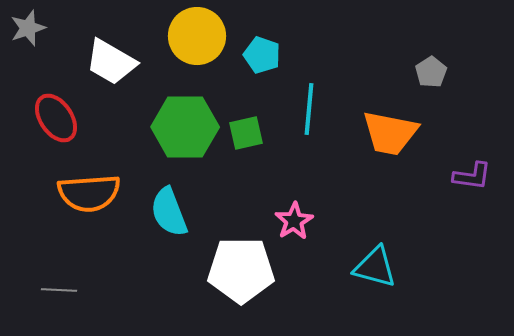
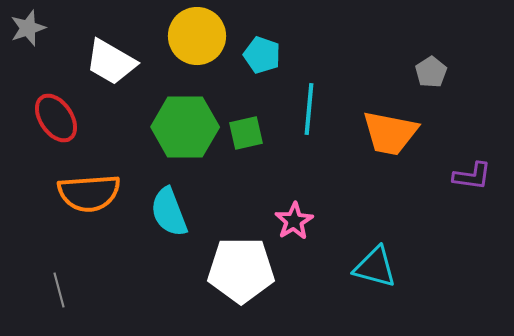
gray line: rotated 72 degrees clockwise
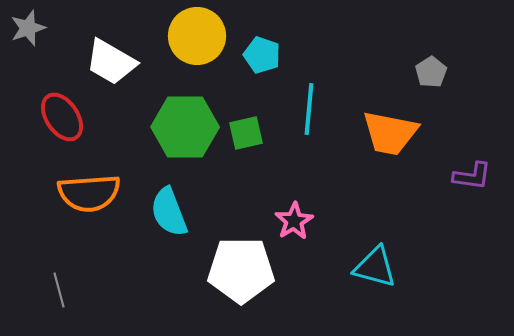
red ellipse: moved 6 px right, 1 px up
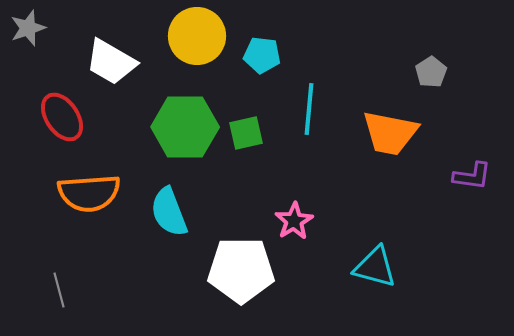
cyan pentagon: rotated 12 degrees counterclockwise
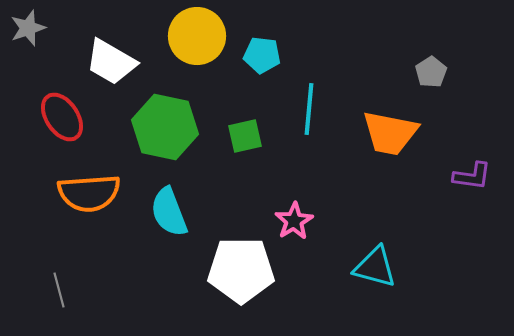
green hexagon: moved 20 px left; rotated 12 degrees clockwise
green square: moved 1 px left, 3 px down
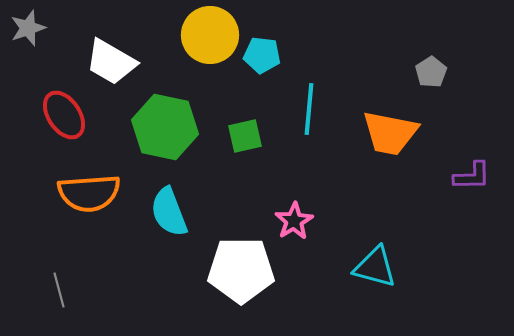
yellow circle: moved 13 px right, 1 px up
red ellipse: moved 2 px right, 2 px up
purple L-shape: rotated 9 degrees counterclockwise
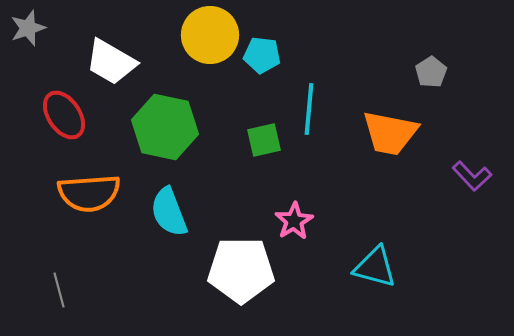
green square: moved 19 px right, 4 px down
purple L-shape: rotated 48 degrees clockwise
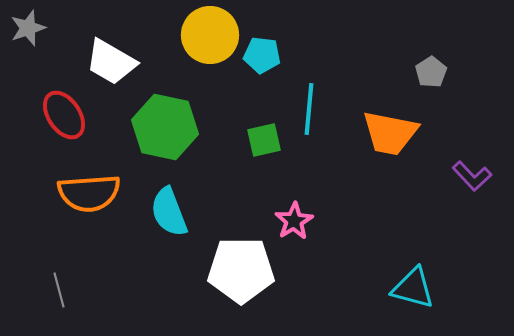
cyan triangle: moved 38 px right, 21 px down
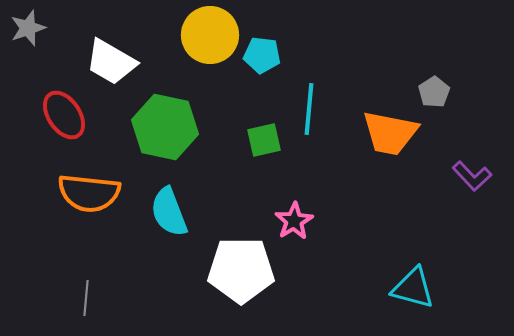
gray pentagon: moved 3 px right, 20 px down
orange semicircle: rotated 10 degrees clockwise
gray line: moved 27 px right, 8 px down; rotated 20 degrees clockwise
